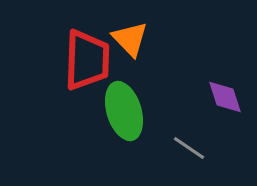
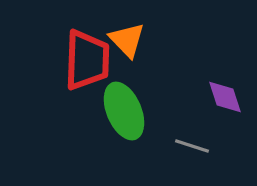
orange triangle: moved 3 px left, 1 px down
green ellipse: rotated 6 degrees counterclockwise
gray line: moved 3 px right, 2 px up; rotated 16 degrees counterclockwise
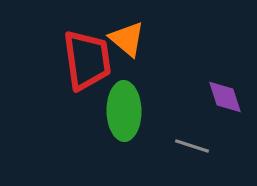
orange triangle: moved 1 px up; rotated 6 degrees counterclockwise
red trapezoid: rotated 10 degrees counterclockwise
green ellipse: rotated 22 degrees clockwise
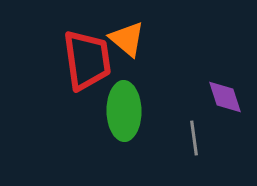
gray line: moved 2 px right, 8 px up; rotated 64 degrees clockwise
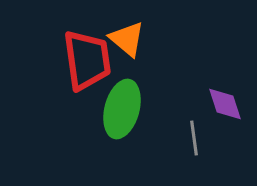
purple diamond: moved 7 px down
green ellipse: moved 2 px left, 2 px up; rotated 16 degrees clockwise
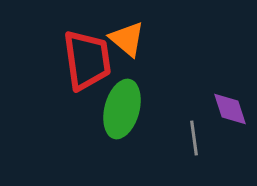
purple diamond: moved 5 px right, 5 px down
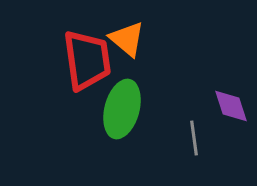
purple diamond: moved 1 px right, 3 px up
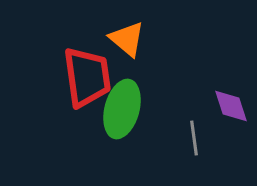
red trapezoid: moved 17 px down
